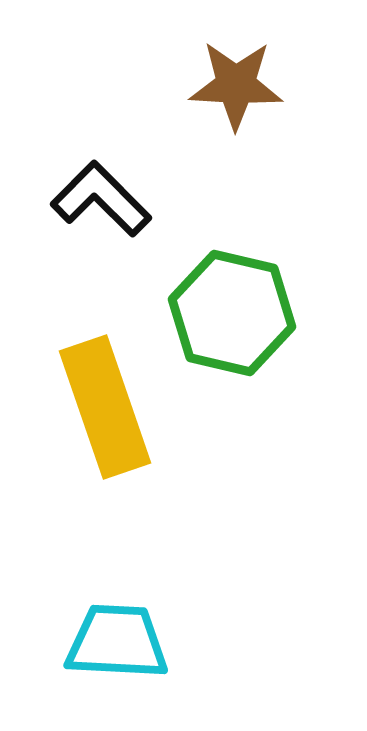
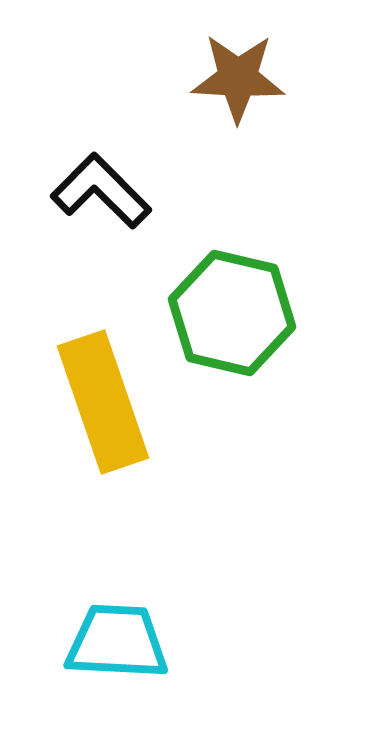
brown star: moved 2 px right, 7 px up
black L-shape: moved 8 px up
yellow rectangle: moved 2 px left, 5 px up
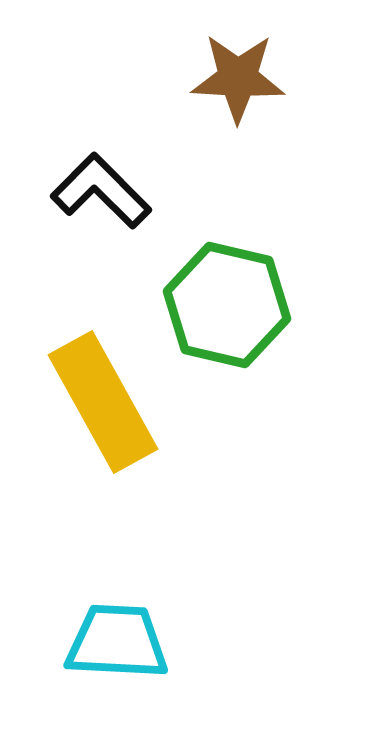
green hexagon: moved 5 px left, 8 px up
yellow rectangle: rotated 10 degrees counterclockwise
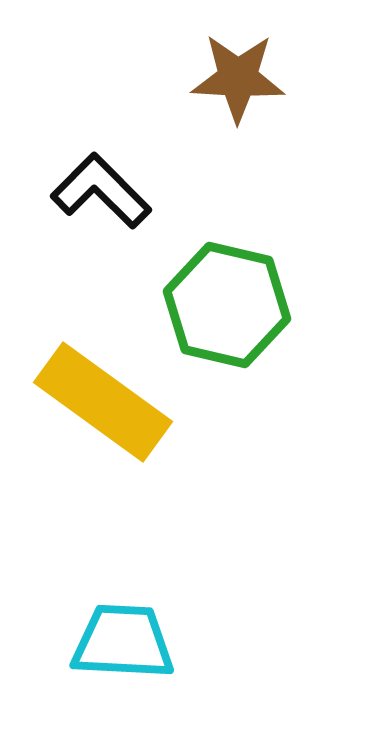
yellow rectangle: rotated 25 degrees counterclockwise
cyan trapezoid: moved 6 px right
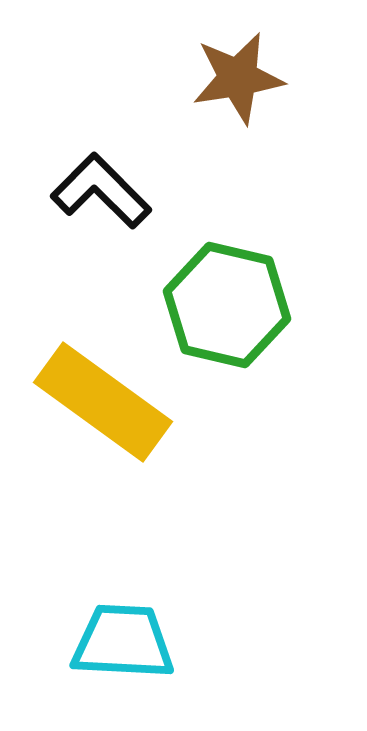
brown star: rotated 12 degrees counterclockwise
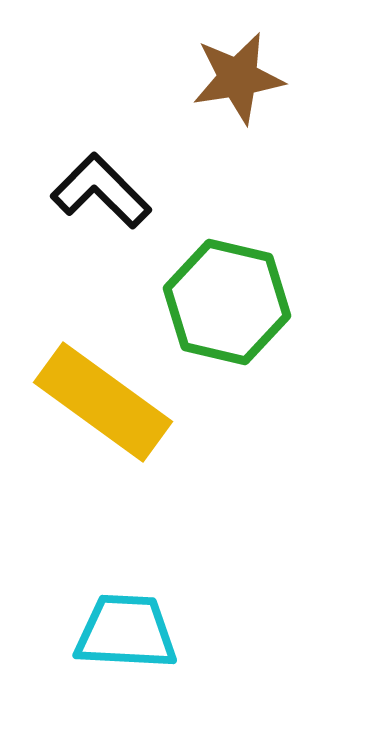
green hexagon: moved 3 px up
cyan trapezoid: moved 3 px right, 10 px up
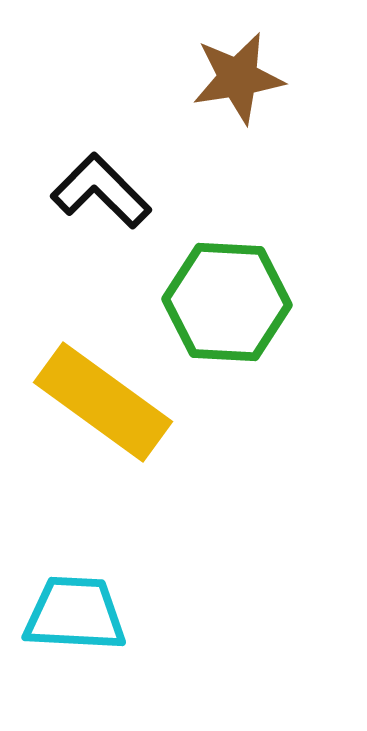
green hexagon: rotated 10 degrees counterclockwise
cyan trapezoid: moved 51 px left, 18 px up
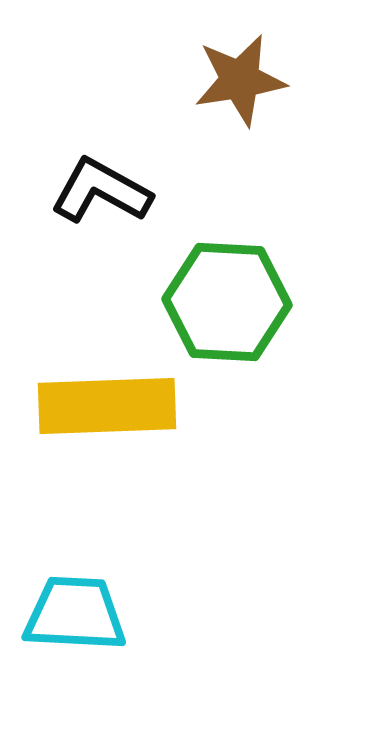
brown star: moved 2 px right, 2 px down
black L-shape: rotated 16 degrees counterclockwise
yellow rectangle: moved 4 px right, 4 px down; rotated 38 degrees counterclockwise
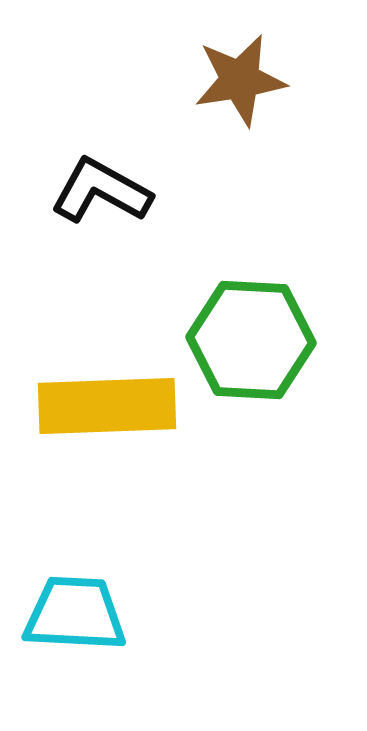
green hexagon: moved 24 px right, 38 px down
